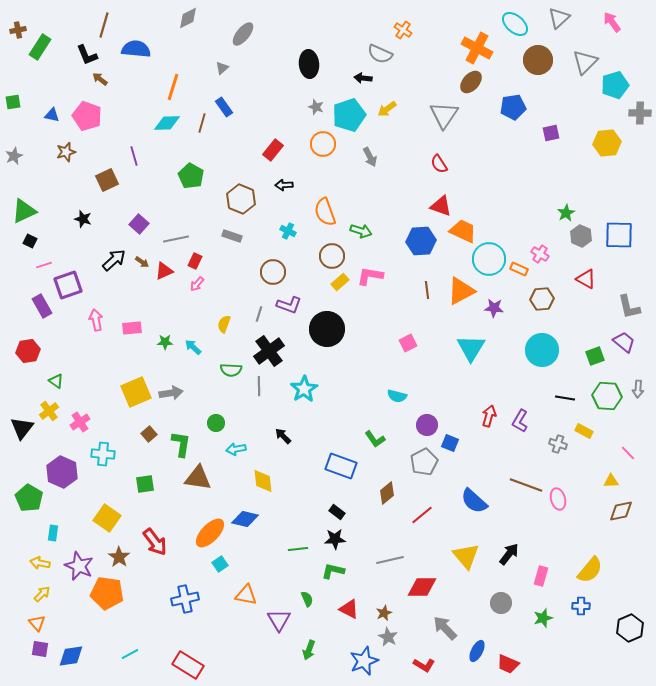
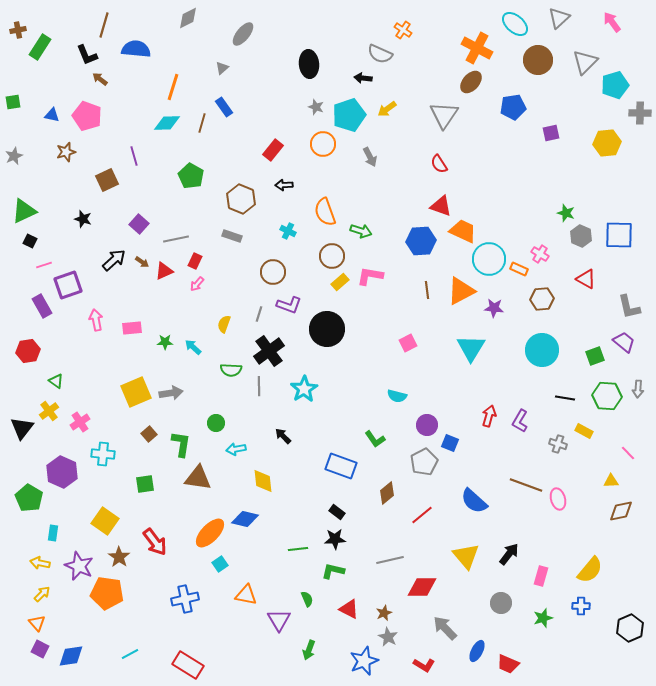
green star at (566, 213): rotated 24 degrees counterclockwise
yellow square at (107, 518): moved 2 px left, 3 px down
purple square at (40, 649): rotated 18 degrees clockwise
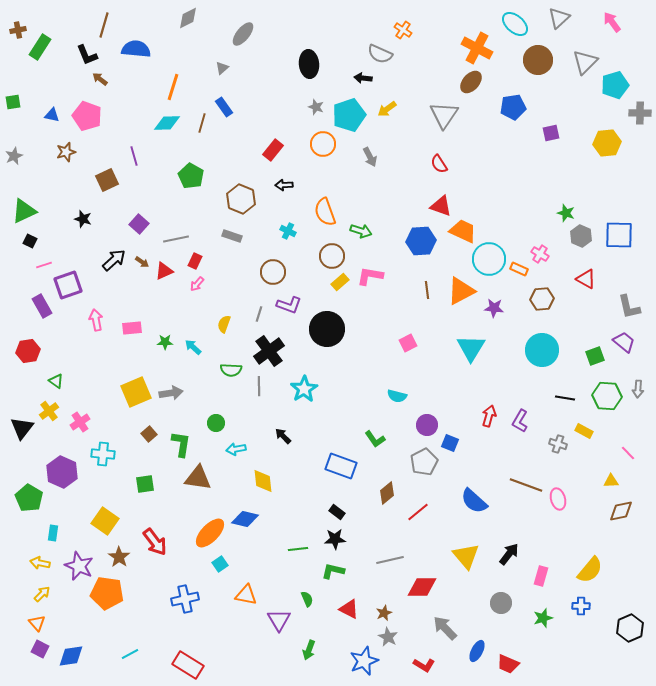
red line at (422, 515): moved 4 px left, 3 px up
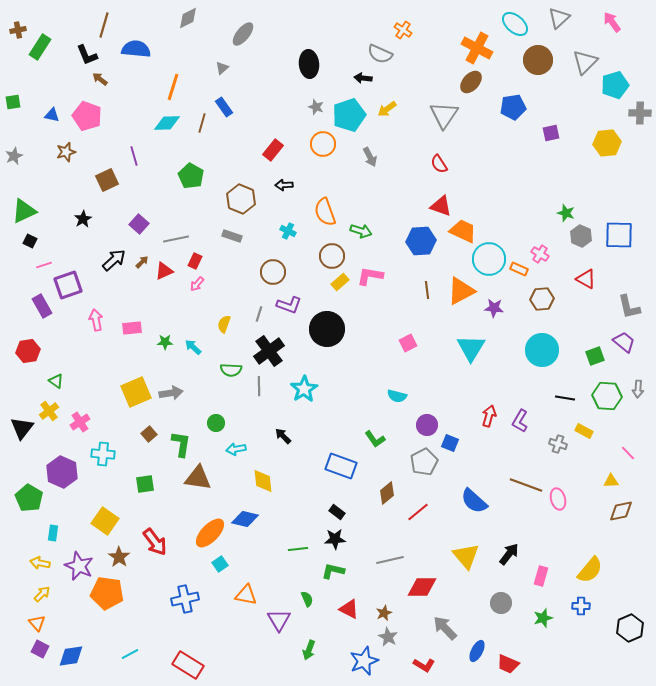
black star at (83, 219): rotated 24 degrees clockwise
brown arrow at (142, 262): rotated 80 degrees counterclockwise
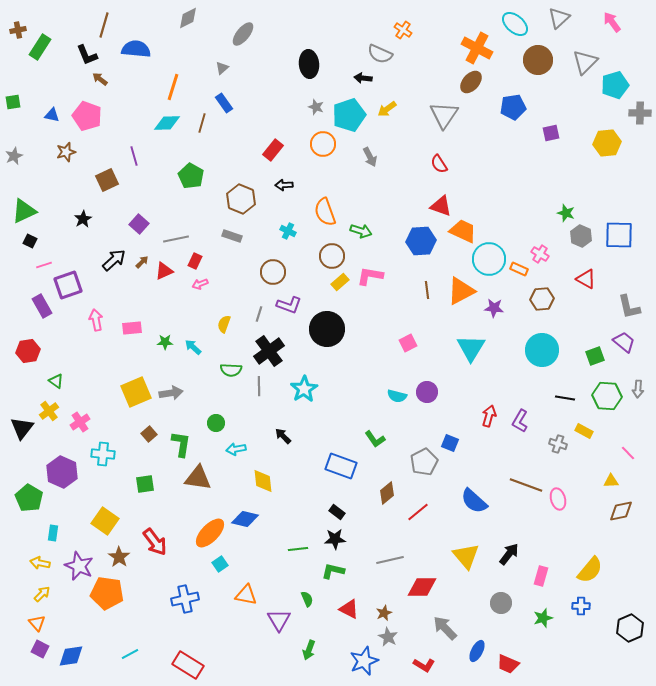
blue rectangle at (224, 107): moved 4 px up
pink arrow at (197, 284): moved 3 px right; rotated 28 degrees clockwise
purple circle at (427, 425): moved 33 px up
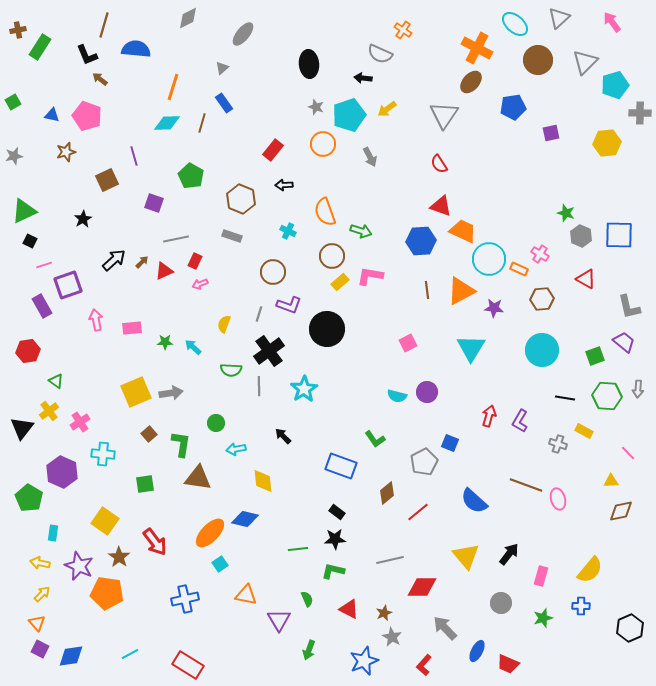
green square at (13, 102): rotated 21 degrees counterclockwise
gray star at (14, 156): rotated 12 degrees clockwise
purple square at (139, 224): moved 15 px right, 21 px up; rotated 24 degrees counterclockwise
gray star at (388, 637): moved 4 px right
red L-shape at (424, 665): rotated 100 degrees clockwise
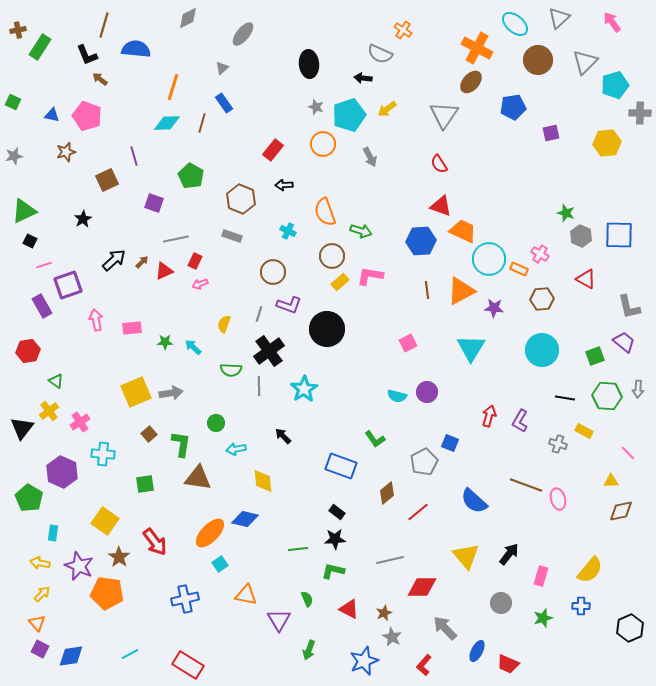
green square at (13, 102): rotated 35 degrees counterclockwise
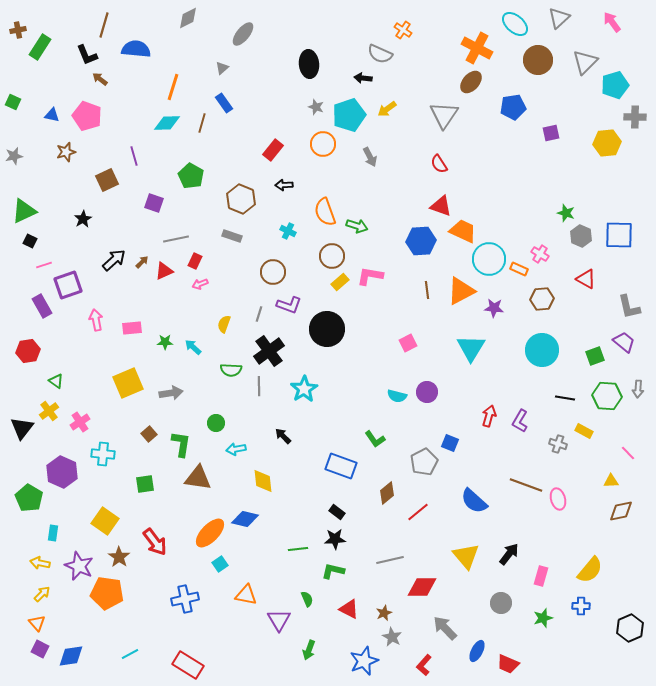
gray cross at (640, 113): moved 5 px left, 4 px down
green arrow at (361, 231): moved 4 px left, 5 px up
yellow square at (136, 392): moved 8 px left, 9 px up
